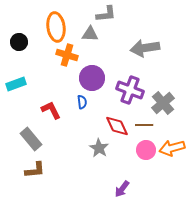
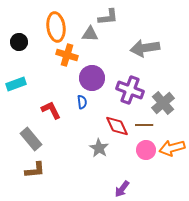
gray L-shape: moved 2 px right, 3 px down
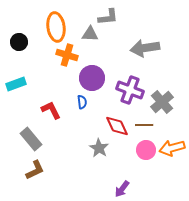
gray cross: moved 1 px left, 1 px up
brown L-shape: rotated 20 degrees counterclockwise
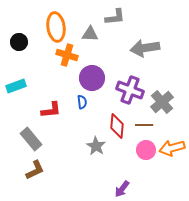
gray L-shape: moved 7 px right
cyan rectangle: moved 2 px down
red L-shape: rotated 110 degrees clockwise
red diamond: rotated 30 degrees clockwise
gray star: moved 3 px left, 2 px up
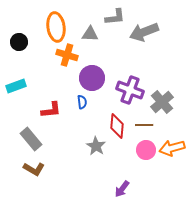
gray arrow: moved 1 px left, 16 px up; rotated 12 degrees counterclockwise
brown L-shape: moved 1 px left, 1 px up; rotated 55 degrees clockwise
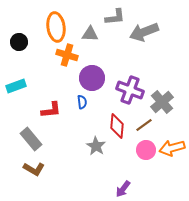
brown line: rotated 36 degrees counterclockwise
purple arrow: moved 1 px right
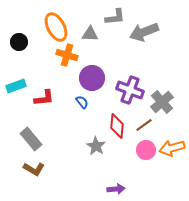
orange ellipse: rotated 20 degrees counterclockwise
blue semicircle: rotated 32 degrees counterclockwise
red L-shape: moved 7 px left, 12 px up
purple arrow: moved 7 px left; rotated 132 degrees counterclockwise
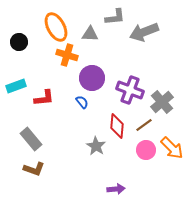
orange arrow: rotated 120 degrees counterclockwise
brown L-shape: rotated 10 degrees counterclockwise
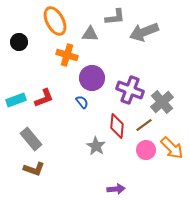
orange ellipse: moved 1 px left, 6 px up
cyan rectangle: moved 14 px down
red L-shape: rotated 15 degrees counterclockwise
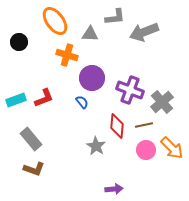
orange ellipse: rotated 8 degrees counterclockwise
brown line: rotated 24 degrees clockwise
purple arrow: moved 2 px left
